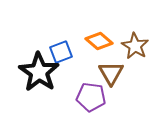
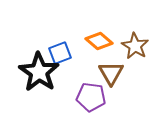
blue square: moved 1 px left, 1 px down
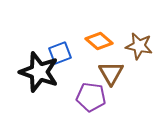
brown star: moved 4 px right; rotated 20 degrees counterclockwise
black star: rotated 15 degrees counterclockwise
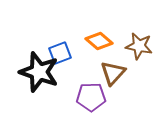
brown triangle: moved 2 px right; rotated 12 degrees clockwise
purple pentagon: rotated 8 degrees counterclockwise
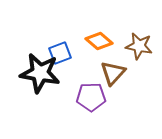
black star: moved 1 px right, 1 px down; rotated 9 degrees counterclockwise
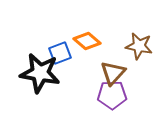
orange diamond: moved 12 px left
purple pentagon: moved 21 px right, 2 px up
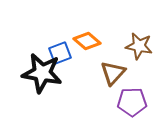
black star: moved 2 px right
purple pentagon: moved 20 px right, 7 px down
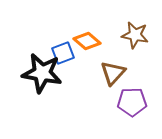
brown star: moved 4 px left, 11 px up
blue square: moved 3 px right
